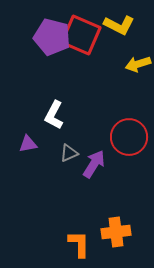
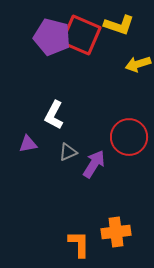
yellow L-shape: rotated 8 degrees counterclockwise
gray triangle: moved 1 px left, 1 px up
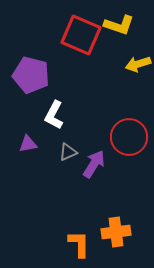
purple pentagon: moved 21 px left, 38 px down
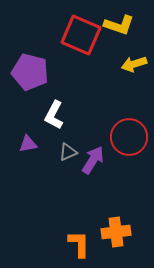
yellow arrow: moved 4 px left
purple pentagon: moved 1 px left, 3 px up
purple arrow: moved 1 px left, 4 px up
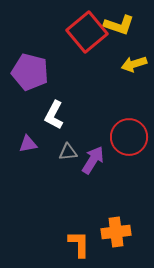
red square: moved 6 px right, 3 px up; rotated 27 degrees clockwise
gray triangle: rotated 18 degrees clockwise
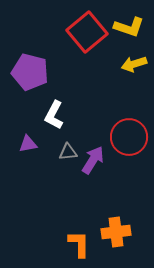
yellow L-shape: moved 10 px right, 2 px down
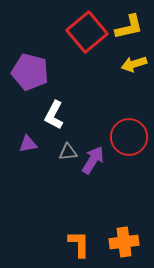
yellow L-shape: rotated 32 degrees counterclockwise
orange cross: moved 8 px right, 10 px down
